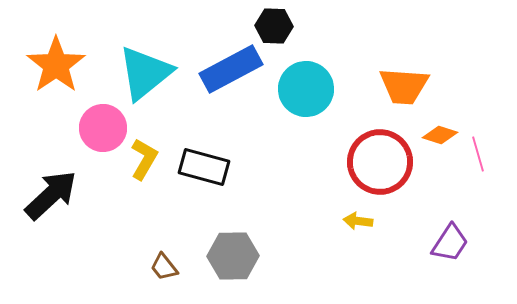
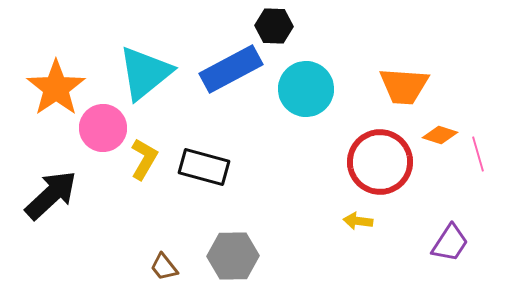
orange star: moved 23 px down
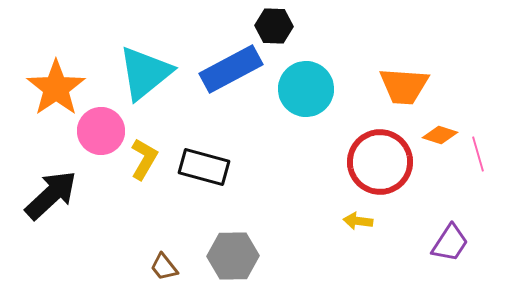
pink circle: moved 2 px left, 3 px down
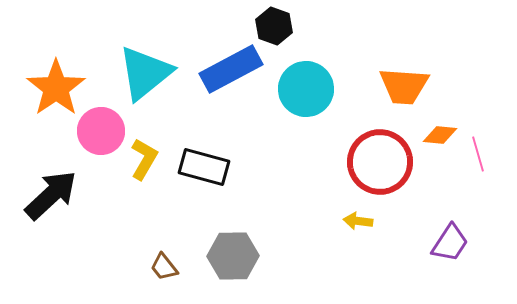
black hexagon: rotated 18 degrees clockwise
orange diamond: rotated 12 degrees counterclockwise
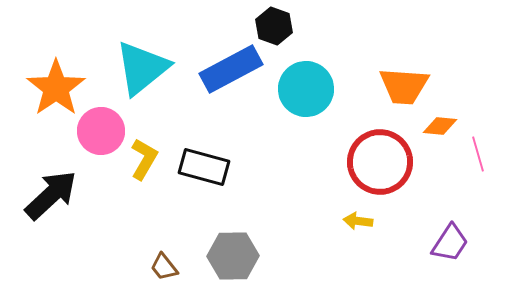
cyan triangle: moved 3 px left, 5 px up
orange diamond: moved 9 px up
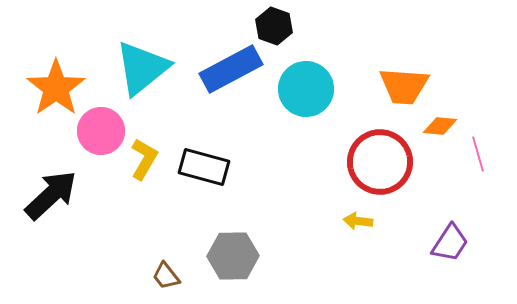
brown trapezoid: moved 2 px right, 9 px down
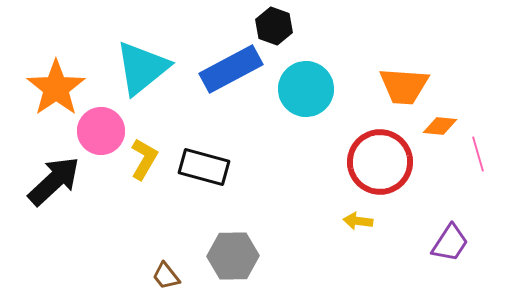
black arrow: moved 3 px right, 14 px up
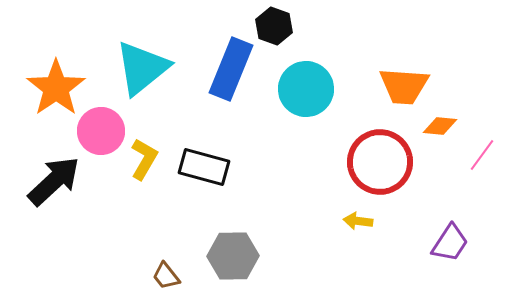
blue rectangle: rotated 40 degrees counterclockwise
pink line: moved 4 px right, 1 px down; rotated 52 degrees clockwise
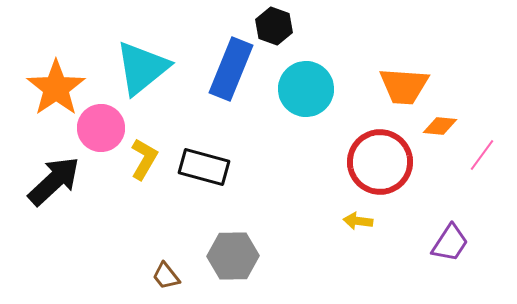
pink circle: moved 3 px up
